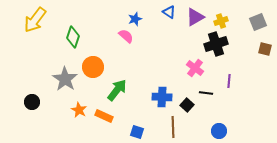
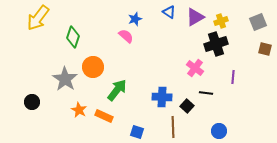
yellow arrow: moved 3 px right, 2 px up
purple line: moved 4 px right, 4 px up
black square: moved 1 px down
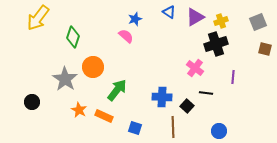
blue square: moved 2 px left, 4 px up
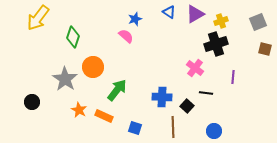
purple triangle: moved 3 px up
blue circle: moved 5 px left
